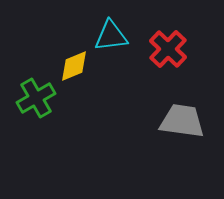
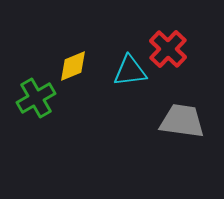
cyan triangle: moved 19 px right, 35 px down
yellow diamond: moved 1 px left
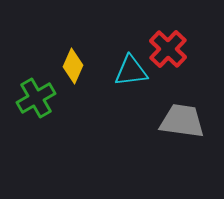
yellow diamond: rotated 44 degrees counterclockwise
cyan triangle: moved 1 px right
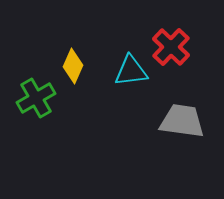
red cross: moved 3 px right, 2 px up
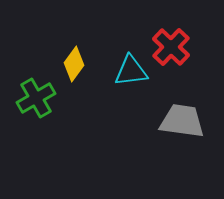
yellow diamond: moved 1 px right, 2 px up; rotated 12 degrees clockwise
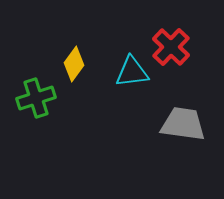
cyan triangle: moved 1 px right, 1 px down
green cross: rotated 12 degrees clockwise
gray trapezoid: moved 1 px right, 3 px down
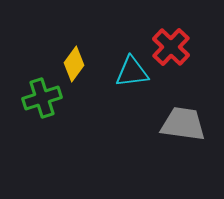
green cross: moved 6 px right
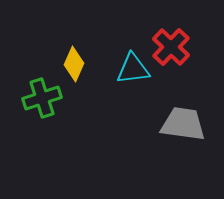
yellow diamond: rotated 12 degrees counterclockwise
cyan triangle: moved 1 px right, 3 px up
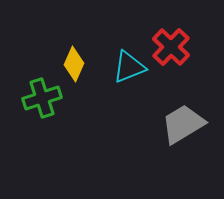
cyan triangle: moved 4 px left, 2 px up; rotated 15 degrees counterclockwise
gray trapezoid: rotated 39 degrees counterclockwise
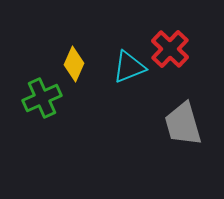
red cross: moved 1 px left, 2 px down
green cross: rotated 6 degrees counterclockwise
gray trapezoid: rotated 75 degrees counterclockwise
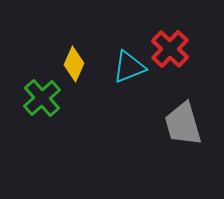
green cross: rotated 18 degrees counterclockwise
